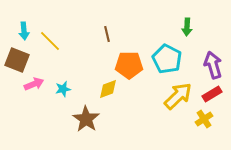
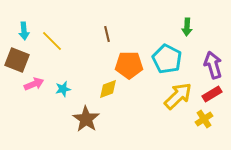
yellow line: moved 2 px right
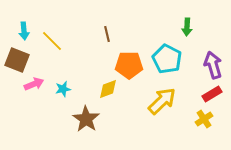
yellow arrow: moved 16 px left, 5 px down
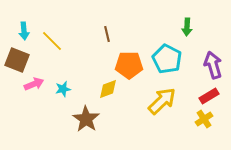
red rectangle: moved 3 px left, 2 px down
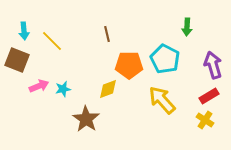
cyan pentagon: moved 2 px left
pink arrow: moved 5 px right, 2 px down
yellow arrow: moved 1 px up; rotated 88 degrees counterclockwise
yellow cross: moved 1 px right, 1 px down; rotated 24 degrees counterclockwise
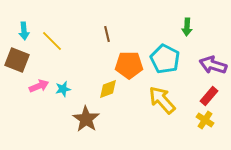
purple arrow: rotated 56 degrees counterclockwise
red rectangle: rotated 18 degrees counterclockwise
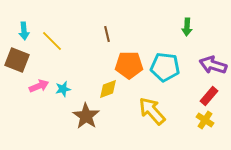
cyan pentagon: moved 8 px down; rotated 20 degrees counterclockwise
yellow arrow: moved 10 px left, 11 px down
brown star: moved 3 px up
